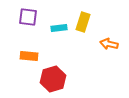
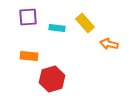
purple square: rotated 12 degrees counterclockwise
yellow rectangle: moved 2 px right, 1 px down; rotated 60 degrees counterclockwise
cyan rectangle: moved 2 px left; rotated 14 degrees clockwise
red hexagon: moved 1 px left
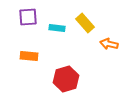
red hexagon: moved 14 px right
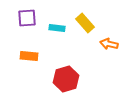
purple square: moved 1 px left, 1 px down
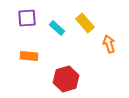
cyan rectangle: rotated 35 degrees clockwise
orange arrow: rotated 60 degrees clockwise
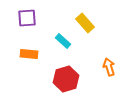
cyan rectangle: moved 6 px right, 13 px down
orange arrow: moved 23 px down
orange rectangle: moved 2 px up
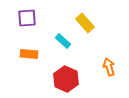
red hexagon: rotated 20 degrees counterclockwise
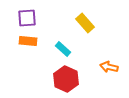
cyan rectangle: moved 8 px down
orange rectangle: moved 1 px left, 13 px up
orange arrow: rotated 60 degrees counterclockwise
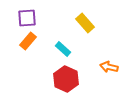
orange rectangle: rotated 54 degrees counterclockwise
